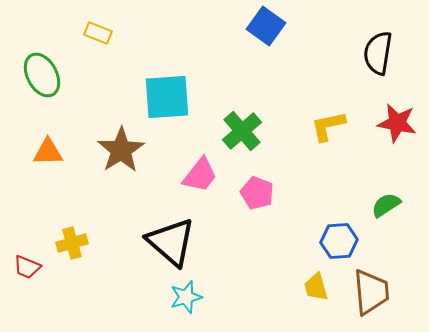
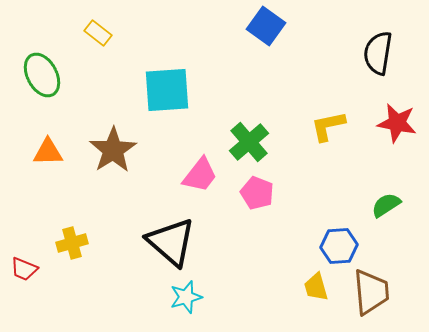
yellow rectangle: rotated 16 degrees clockwise
cyan square: moved 7 px up
green cross: moved 7 px right, 11 px down
brown star: moved 8 px left
blue hexagon: moved 5 px down
red trapezoid: moved 3 px left, 2 px down
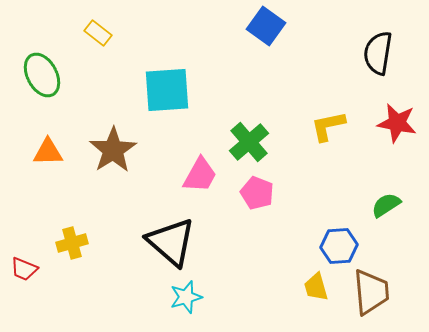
pink trapezoid: rotated 9 degrees counterclockwise
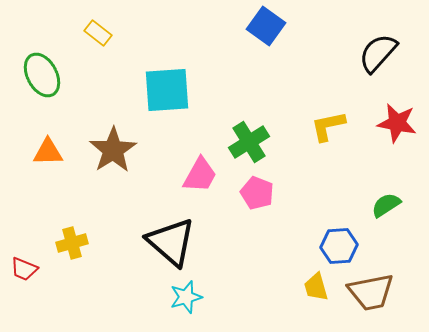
black semicircle: rotated 33 degrees clockwise
green cross: rotated 9 degrees clockwise
brown trapezoid: rotated 84 degrees clockwise
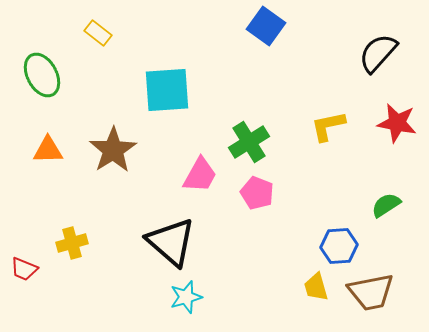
orange triangle: moved 2 px up
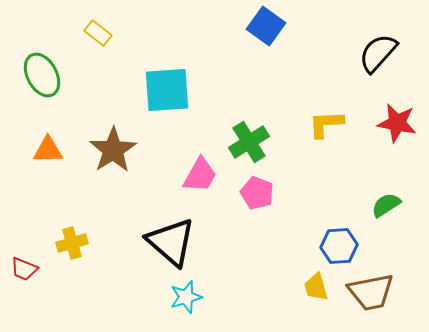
yellow L-shape: moved 2 px left, 2 px up; rotated 9 degrees clockwise
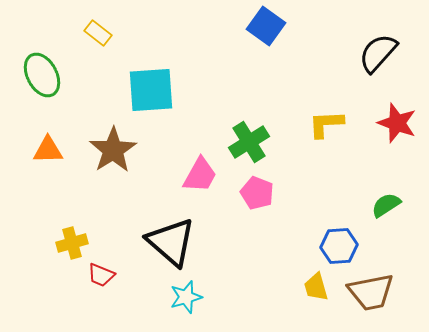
cyan square: moved 16 px left
red star: rotated 9 degrees clockwise
red trapezoid: moved 77 px right, 6 px down
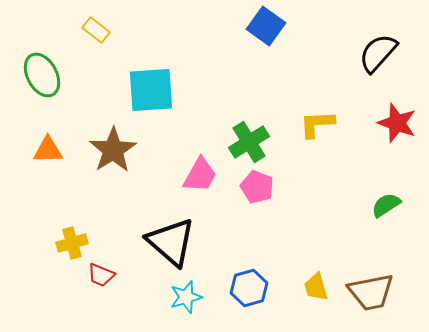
yellow rectangle: moved 2 px left, 3 px up
yellow L-shape: moved 9 px left
pink pentagon: moved 6 px up
blue hexagon: moved 90 px left, 42 px down; rotated 12 degrees counterclockwise
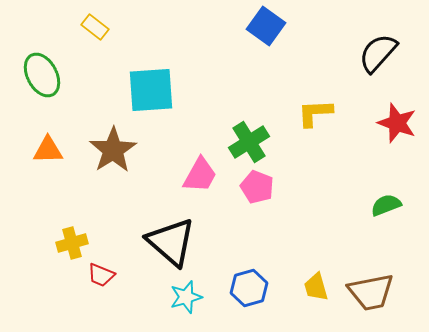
yellow rectangle: moved 1 px left, 3 px up
yellow L-shape: moved 2 px left, 11 px up
green semicircle: rotated 12 degrees clockwise
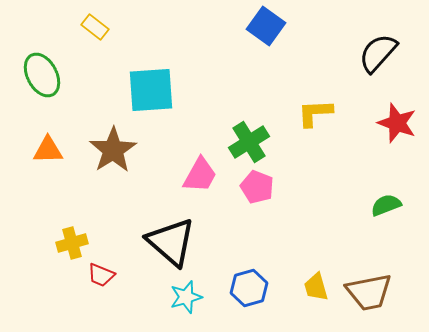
brown trapezoid: moved 2 px left
